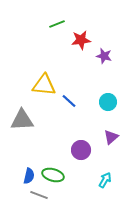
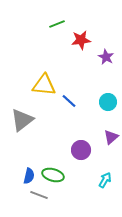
purple star: moved 2 px right, 1 px down; rotated 14 degrees clockwise
gray triangle: rotated 35 degrees counterclockwise
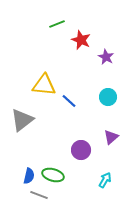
red star: rotated 30 degrees clockwise
cyan circle: moved 5 px up
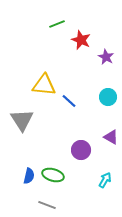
gray triangle: rotated 25 degrees counterclockwise
purple triangle: rotated 49 degrees counterclockwise
gray line: moved 8 px right, 10 px down
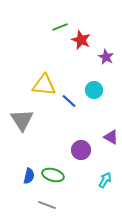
green line: moved 3 px right, 3 px down
cyan circle: moved 14 px left, 7 px up
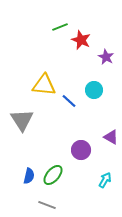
green ellipse: rotated 65 degrees counterclockwise
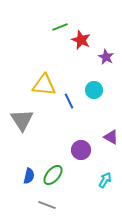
blue line: rotated 21 degrees clockwise
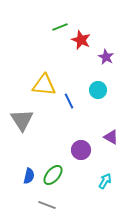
cyan circle: moved 4 px right
cyan arrow: moved 1 px down
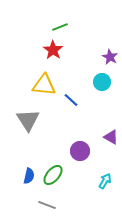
red star: moved 28 px left, 10 px down; rotated 12 degrees clockwise
purple star: moved 4 px right
cyan circle: moved 4 px right, 8 px up
blue line: moved 2 px right, 1 px up; rotated 21 degrees counterclockwise
gray triangle: moved 6 px right
purple circle: moved 1 px left, 1 px down
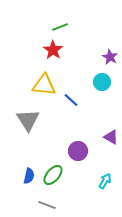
purple circle: moved 2 px left
